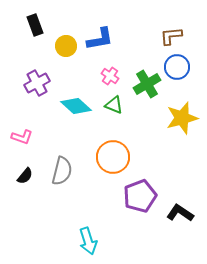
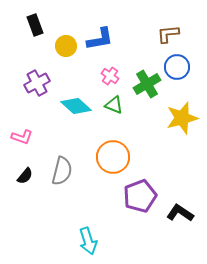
brown L-shape: moved 3 px left, 2 px up
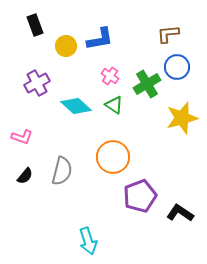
green triangle: rotated 12 degrees clockwise
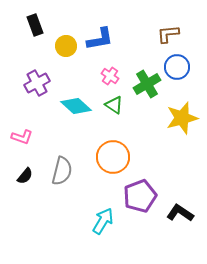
cyan arrow: moved 15 px right, 20 px up; rotated 132 degrees counterclockwise
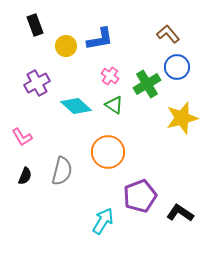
brown L-shape: rotated 55 degrees clockwise
pink L-shape: rotated 40 degrees clockwise
orange circle: moved 5 px left, 5 px up
black semicircle: rotated 18 degrees counterclockwise
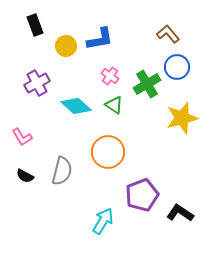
black semicircle: rotated 96 degrees clockwise
purple pentagon: moved 2 px right, 1 px up
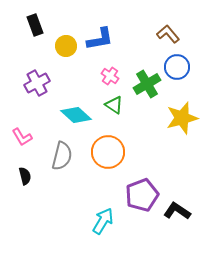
cyan diamond: moved 9 px down
gray semicircle: moved 15 px up
black semicircle: rotated 132 degrees counterclockwise
black L-shape: moved 3 px left, 2 px up
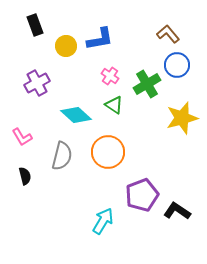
blue circle: moved 2 px up
